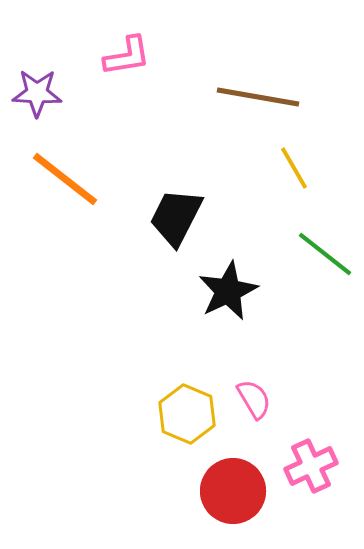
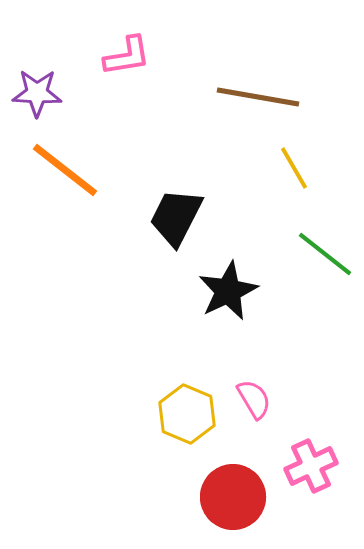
orange line: moved 9 px up
red circle: moved 6 px down
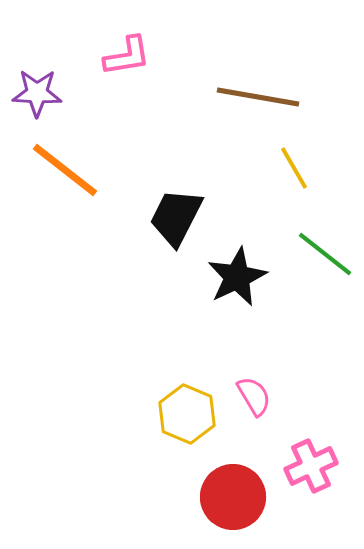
black star: moved 9 px right, 14 px up
pink semicircle: moved 3 px up
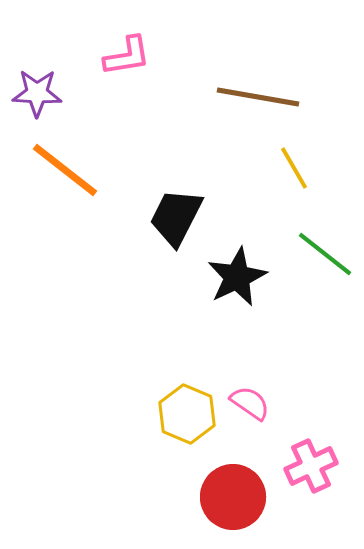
pink semicircle: moved 4 px left, 7 px down; rotated 24 degrees counterclockwise
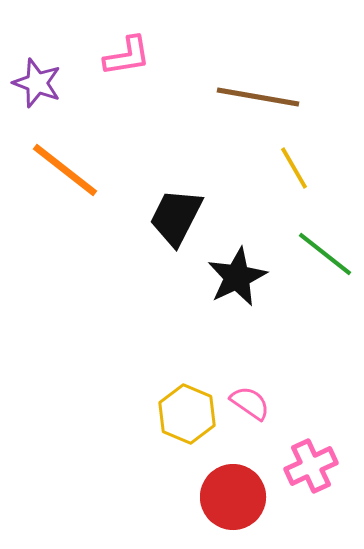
purple star: moved 10 px up; rotated 18 degrees clockwise
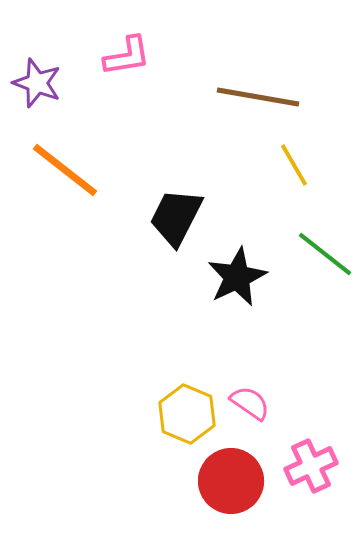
yellow line: moved 3 px up
red circle: moved 2 px left, 16 px up
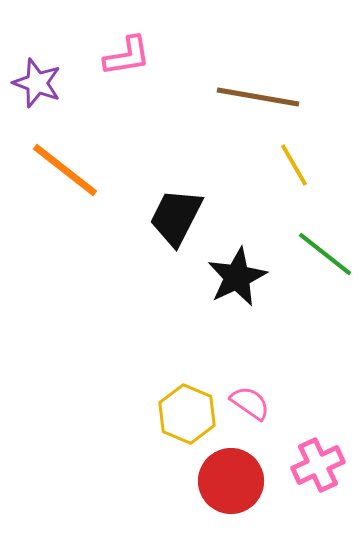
pink cross: moved 7 px right, 1 px up
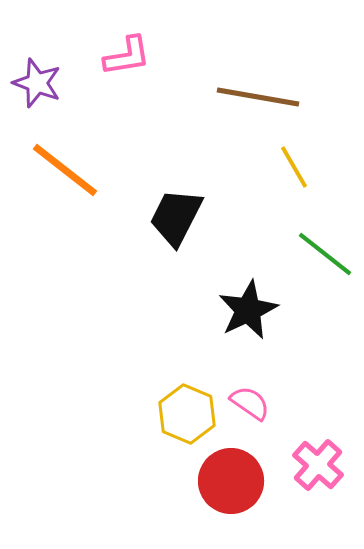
yellow line: moved 2 px down
black star: moved 11 px right, 33 px down
pink cross: rotated 24 degrees counterclockwise
